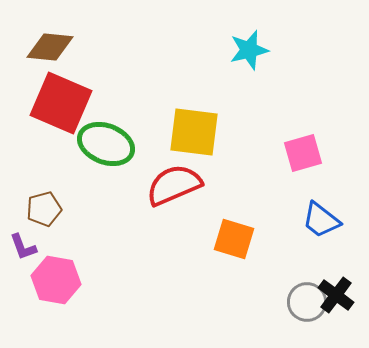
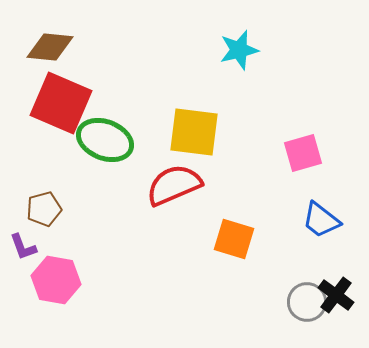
cyan star: moved 10 px left
green ellipse: moved 1 px left, 4 px up
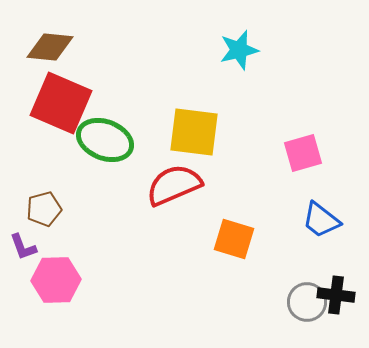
pink hexagon: rotated 12 degrees counterclockwise
black cross: rotated 30 degrees counterclockwise
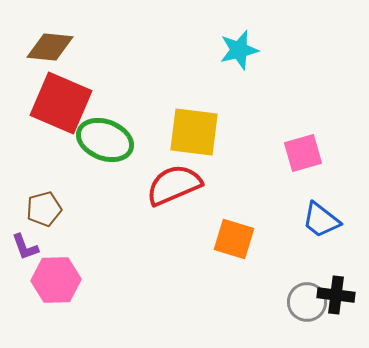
purple L-shape: moved 2 px right
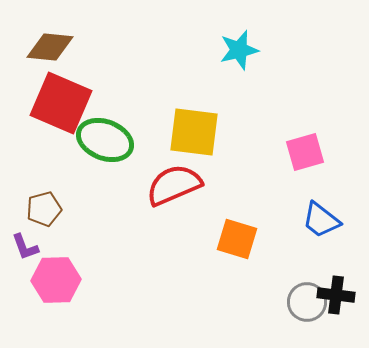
pink square: moved 2 px right, 1 px up
orange square: moved 3 px right
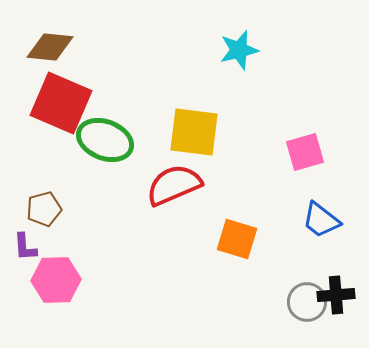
purple L-shape: rotated 16 degrees clockwise
black cross: rotated 12 degrees counterclockwise
